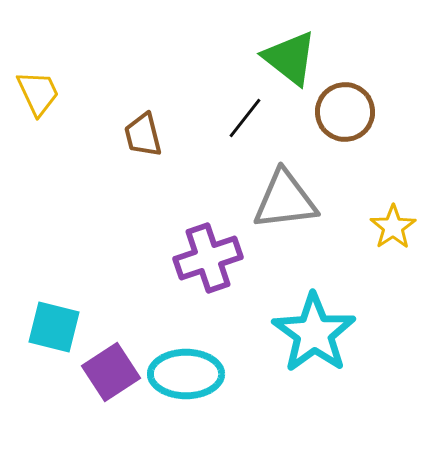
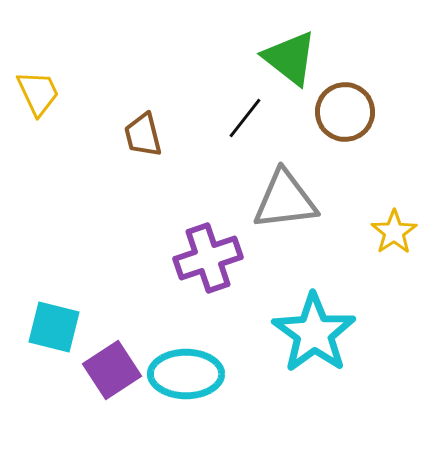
yellow star: moved 1 px right, 5 px down
purple square: moved 1 px right, 2 px up
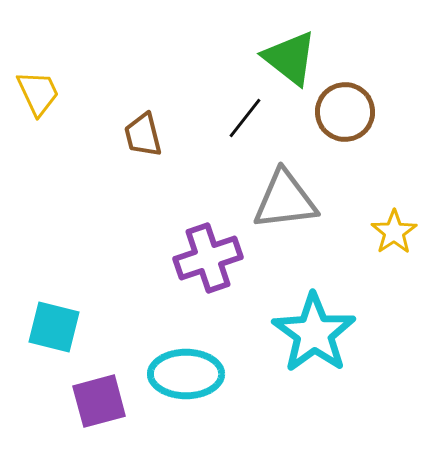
purple square: moved 13 px left, 31 px down; rotated 18 degrees clockwise
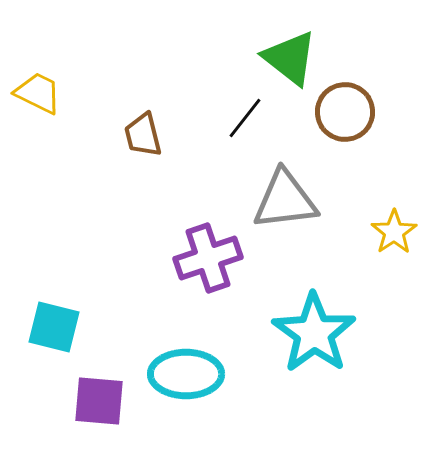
yellow trapezoid: rotated 39 degrees counterclockwise
purple square: rotated 20 degrees clockwise
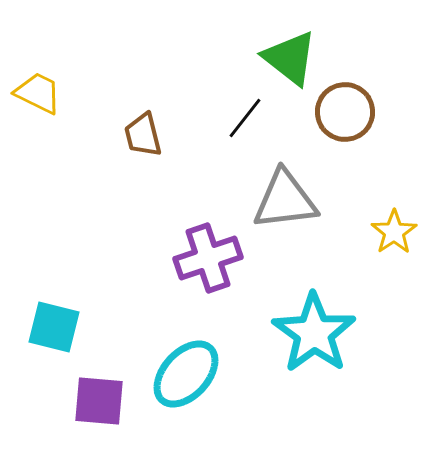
cyan ellipse: rotated 48 degrees counterclockwise
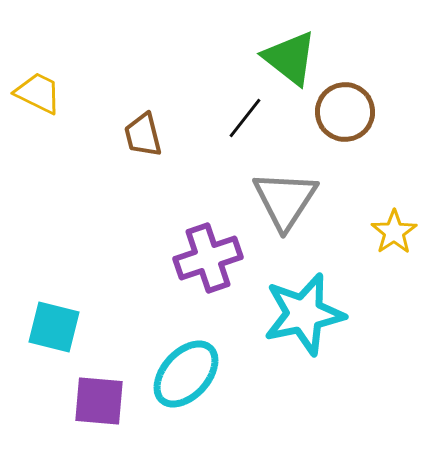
gray triangle: rotated 50 degrees counterclockwise
cyan star: moved 10 px left, 19 px up; rotated 24 degrees clockwise
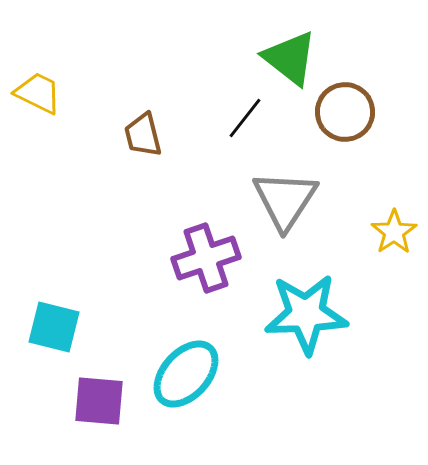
purple cross: moved 2 px left
cyan star: moved 2 px right; rotated 10 degrees clockwise
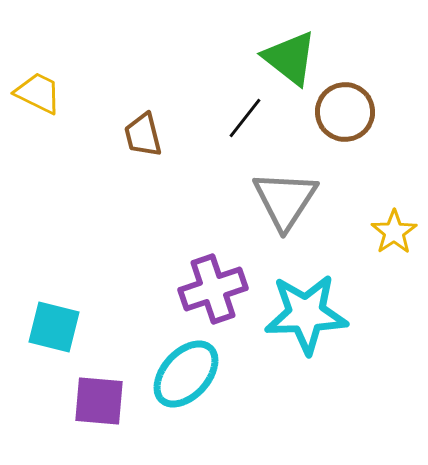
purple cross: moved 7 px right, 31 px down
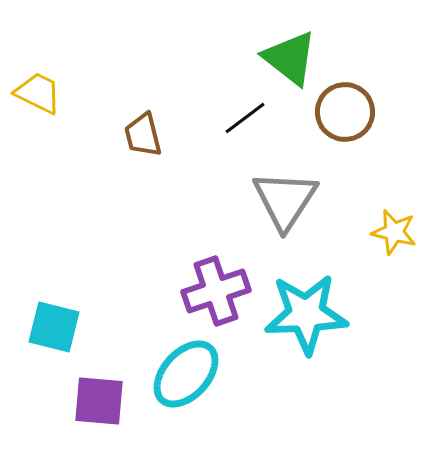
black line: rotated 15 degrees clockwise
yellow star: rotated 24 degrees counterclockwise
purple cross: moved 3 px right, 2 px down
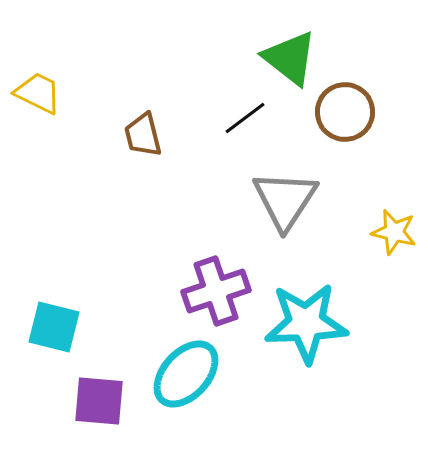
cyan star: moved 9 px down
